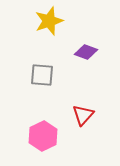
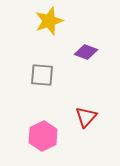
red triangle: moved 3 px right, 2 px down
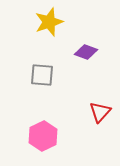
yellow star: moved 1 px down
red triangle: moved 14 px right, 5 px up
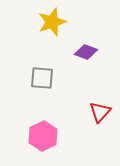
yellow star: moved 3 px right
gray square: moved 3 px down
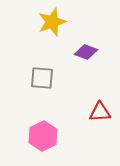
red triangle: rotated 45 degrees clockwise
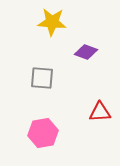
yellow star: rotated 24 degrees clockwise
pink hexagon: moved 3 px up; rotated 16 degrees clockwise
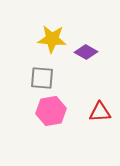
yellow star: moved 17 px down
purple diamond: rotated 10 degrees clockwise
pink hexagon: moved 8 px right, 22 px up
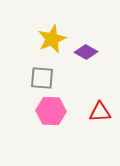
yellow star: rotated 28 degrees counterclockwise
pink hexagon: rotated 12 degrees clockwise
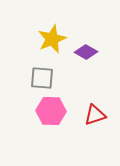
red triangle: moved 5 px left, 3 px down; rotated 15 degrees counterclockwise
